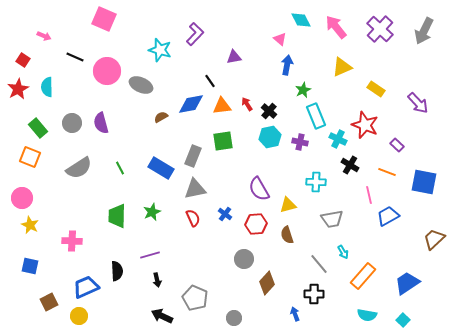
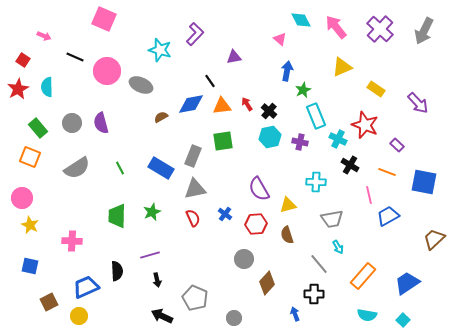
blue arrow at (287, 65): moved 6 px down
gray semicircle at (79, 168): moved 2 px left
cyan arrow at (343, 252): moved 5 px left, 5 px up
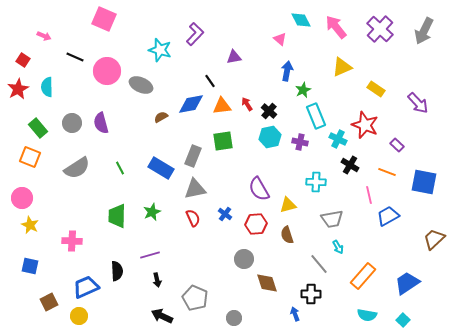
brown diamond at (267, 283): rotated 60 degrees counterclockwise
black cross at (314, 294): moved 3 px left
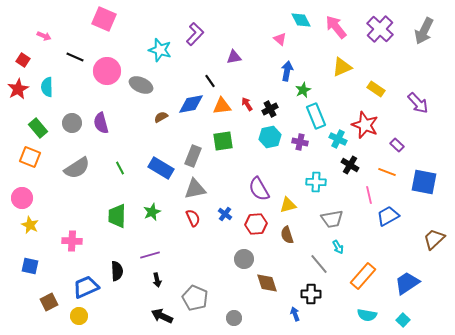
black cross at (269, 111): moved 1 px right, 2 px up; rotated 21 degrees clockwise
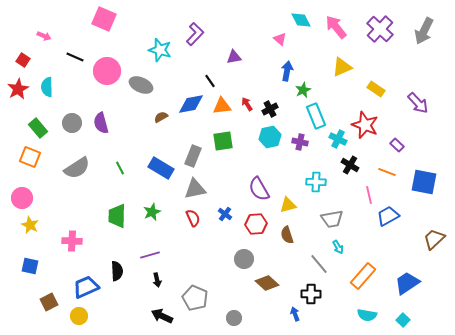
brown diamond at (267, 283): rotated 30 degrees counterclockwise
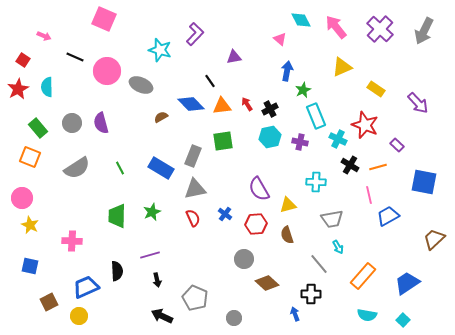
blue diamond at (191, 104): rotated 56 degrees clockwise
orange line at (387, 172): moved 9 px left, 5 px up; rotated 36 degrees counterclockwise
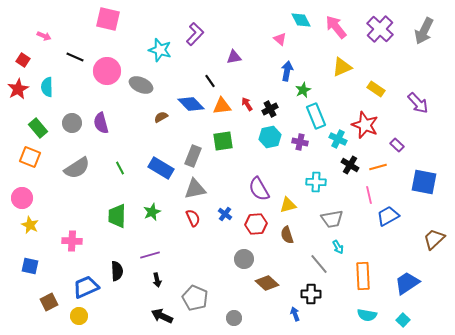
pink square at (104, 19): moved 4 px right; rotated 10 degrees counterclockwise
orange rectangle at (363, 276): rotated 44 degrees counterclockwise
